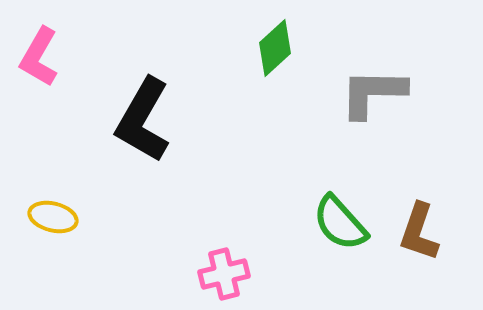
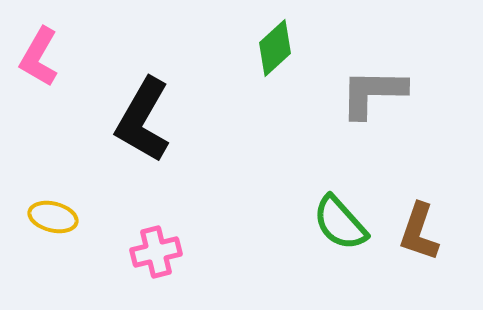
pink cross: moved 68 px left, 22 px up
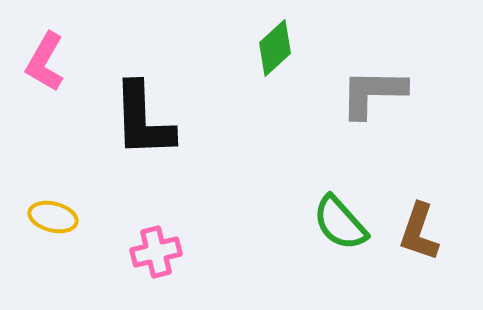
pink L-shape: moved 6 px right, 5 px down
black L-shape: rotated 32 degrees counterclockwise
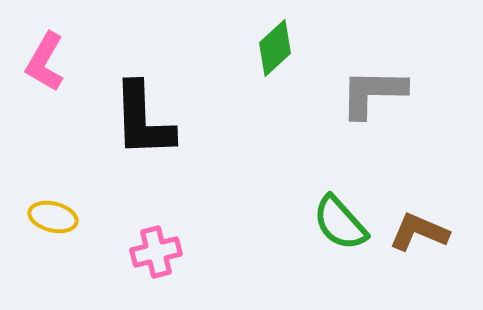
brown L-shape: rotated 94 degrees clockwise
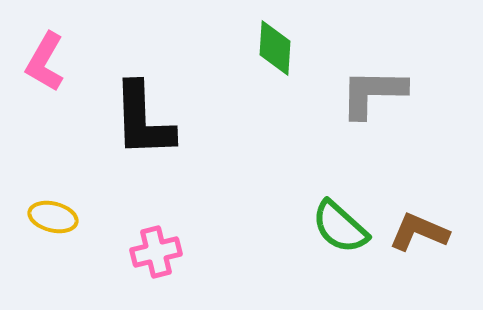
green diamond: rotated 44 degrees counterclockwise
green semicircle: moved 4 px down; rotated 6 degrees counterclockwise
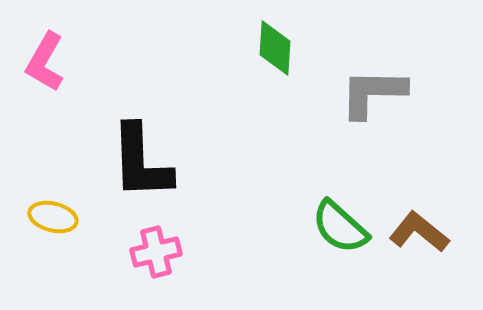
black L-shape: moved 2 px left, 42 px down
brown L-shape: rotated 16 degrees clockwise
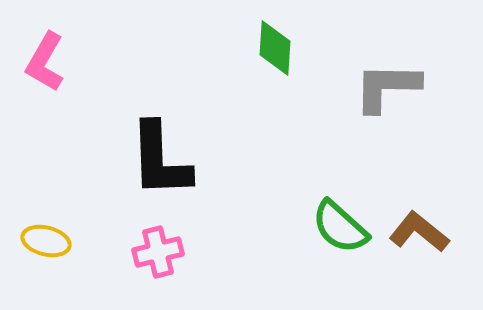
gray L-shape: moved 14 px right, 6 px up
black L-shape: moved 19 px right, 2 px up
yellow ellipse: moved 7 px left, 24 px down
pink cross: moved 2 px right
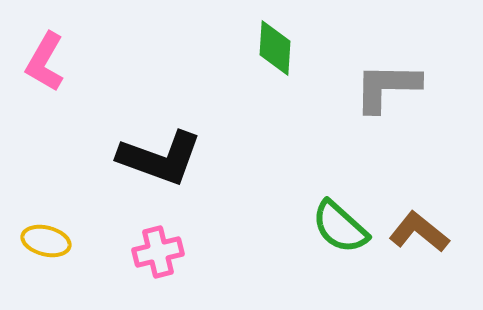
black L-shape: moved 2 px up; rotated 68 degrees counterclockwise
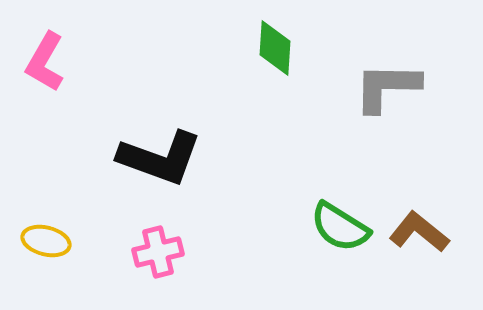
green semicircle: rotated 10 degrees counterclockwise
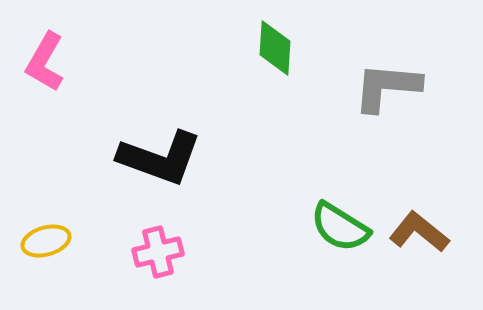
gray L-shape: rotated 4 degrees clockwise
yellow ellipse: rotated 30 degrees counterclockwise
